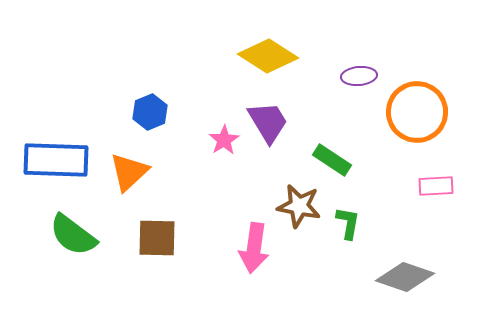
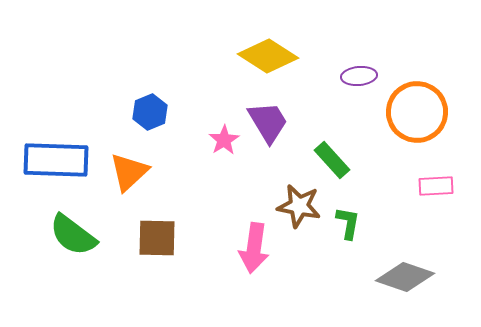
green rectangle: rotated 15 degrees clockwise
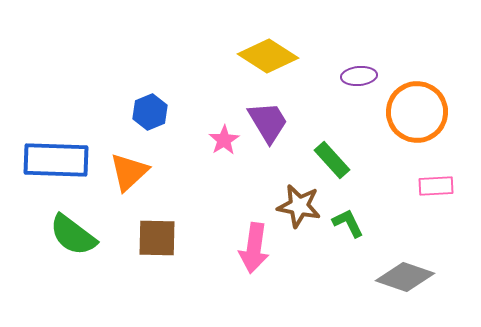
green L-shape: rotated 36 degrees counterclockwise
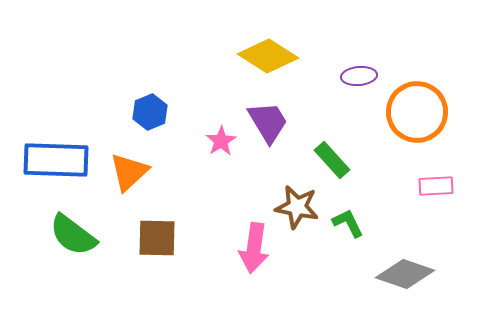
pink star: moved 3 px left, 1 px down
brown star: moved 2 px left, 1 px down
gray diamond: moved 3 px up
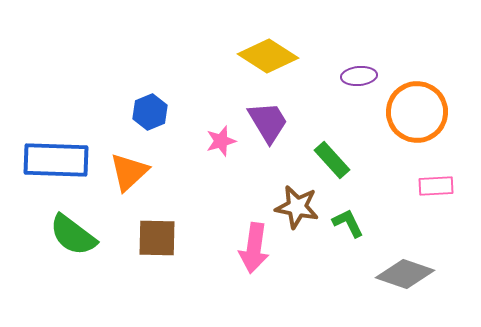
pink star: rotated 16 degrees clockwise
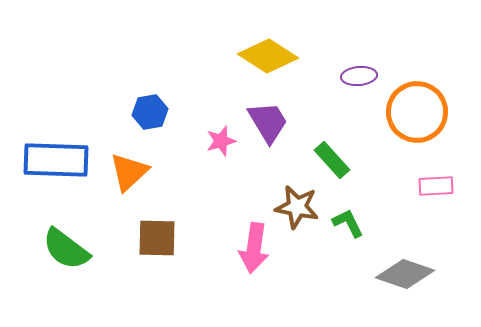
blue hexagon: rotated 12 degrees clockwise
green semicircle: moved 7 px left, 14 px down
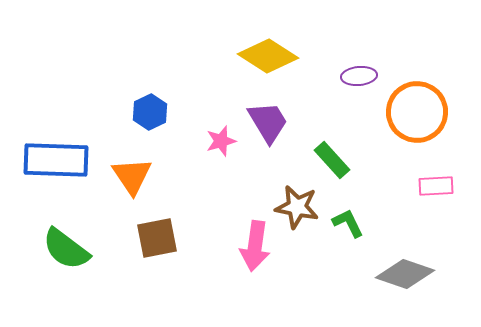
blue hexagon: rotated 16 degrees counterclockwise
orange triangle: moved 3 px right, 4 px down; rotated 21 degrees counterclockwise
brown square: rotated 12 degrees counterclockwise
pink arrow: moved 1 px right, 2 px up
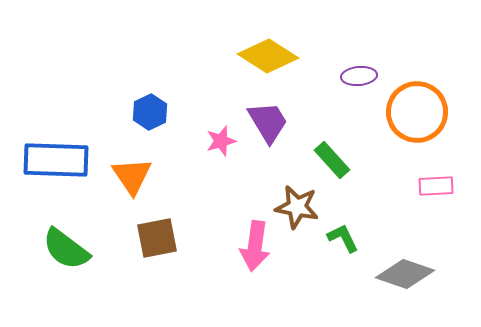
green L-shape: moved 5 px left, 15 px down
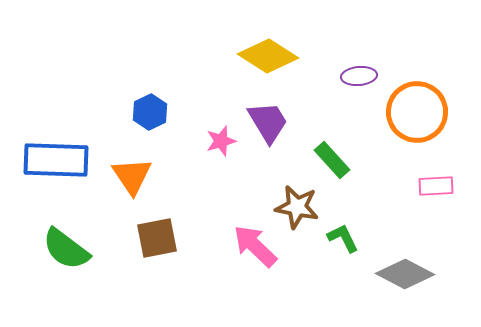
pink arrow: rotated 126 degrees clockwise
gray diamond: rotated 8 degrees clockwise
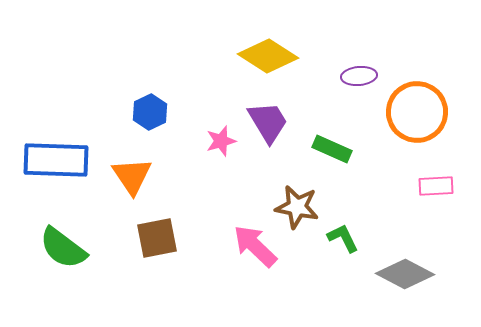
green rectangle: moved 11 px up; rotated 24 degrees counterclockwise
green semicircle: moved 3 px left, 1 px up
